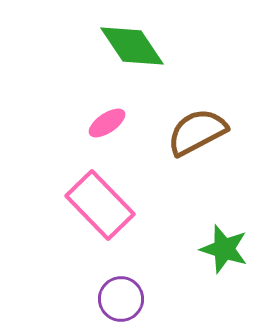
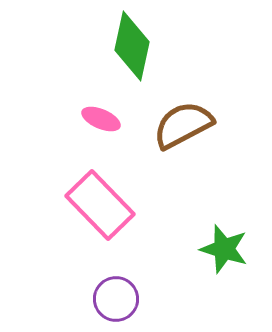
green diamond: rotated 46 degrees clockwise
pink ellipse: moved 6 px left, 4 px up; rotated 57 degrees clockwise
brown semicircle: moved 14 px left, 7 px up
purple circle: moved 5 px left
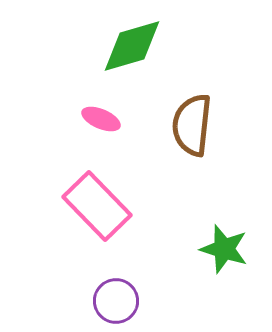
green diamond: rotated 62 degrees clockwise
brown semicircle: moved 9 px right; rotated 56 degrees counterclockwise
pink rectangle: moved 3 px left, 1 px down
purple circle: moved 2 px down
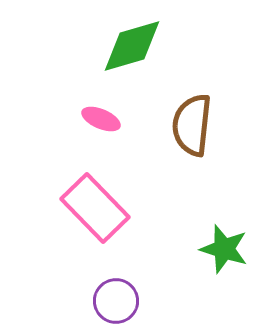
pink rectangle: moved 2 px left, 2 px down
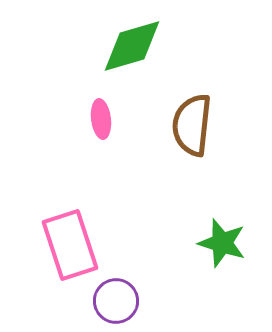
pink ellipse: rotated 60 degrees clockwise
pink rectangle: moved 25 px left, 37 px down; rotated 26 degrees clockwise
green star: moved 2 px left, 6 px up
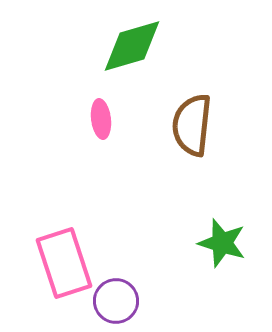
pink rectangle: moved 6 px left, 18 px down
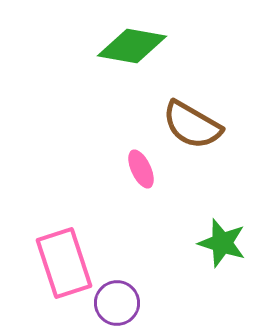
green diamond: rotated 26 degrees clockwise
pink ellipse: moved 40 px right, 50 px down; rotated 18 degrees counterclockwise
brown semicircle: rotated 66 degrees counterclockwise
purple circle: moved 1 px right, 2 px down
